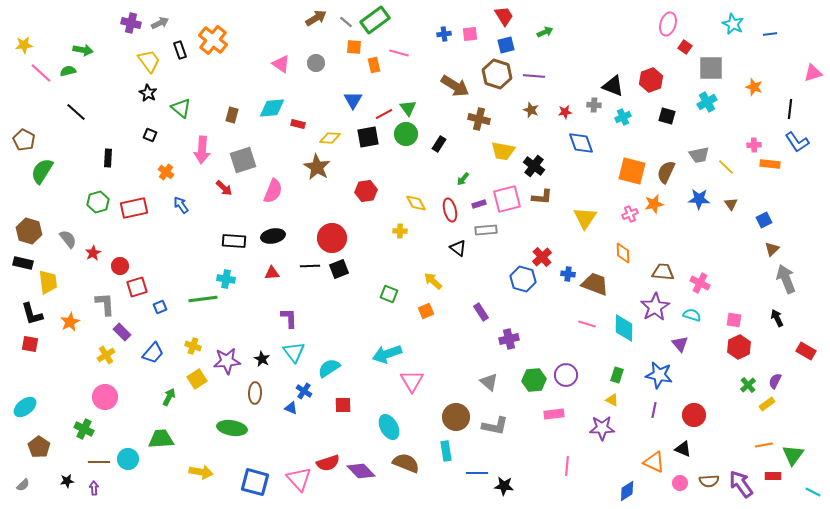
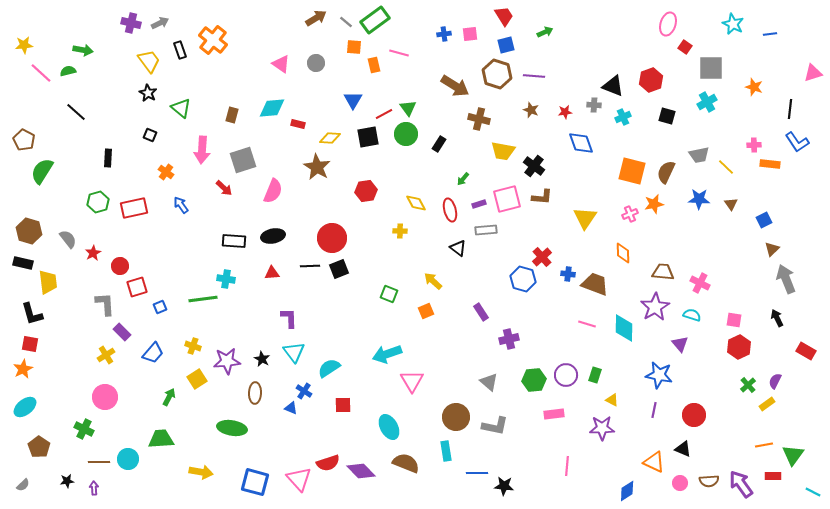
orange star at (70, 322): moved 47 px left, 47 px down
green rectangle at (617, 375): moved 22 px left
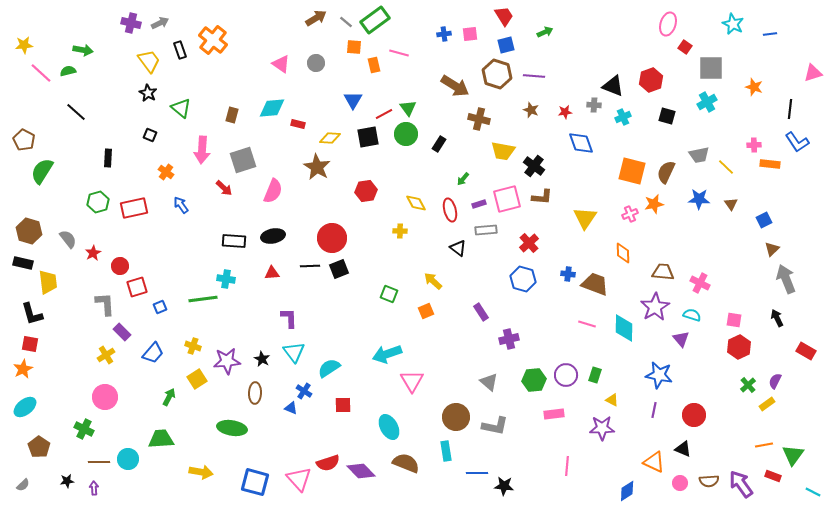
red cross at (542, 257): moved 13 px left, 14 px up
purple triangle at (680, 344): moved 1 px right, 5 px up
red rectangle at (773, 476): rotated 21 degrees clockwise
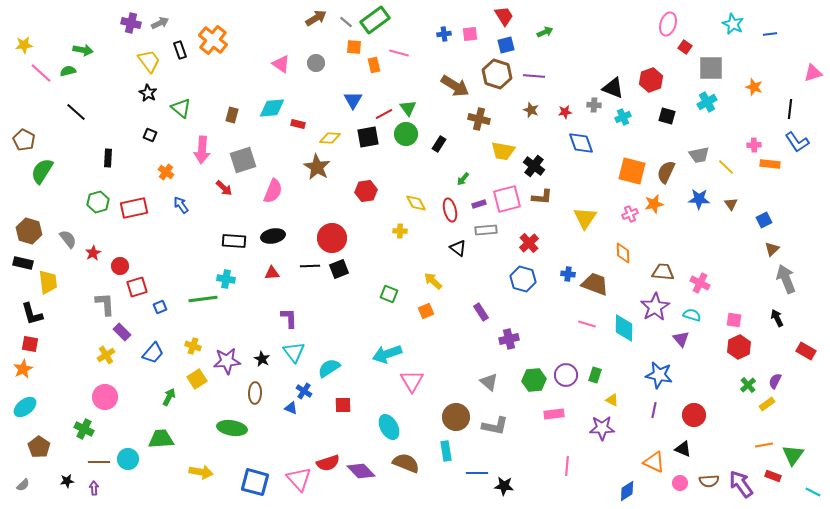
black triangle at (613, 86): moved 2 px down
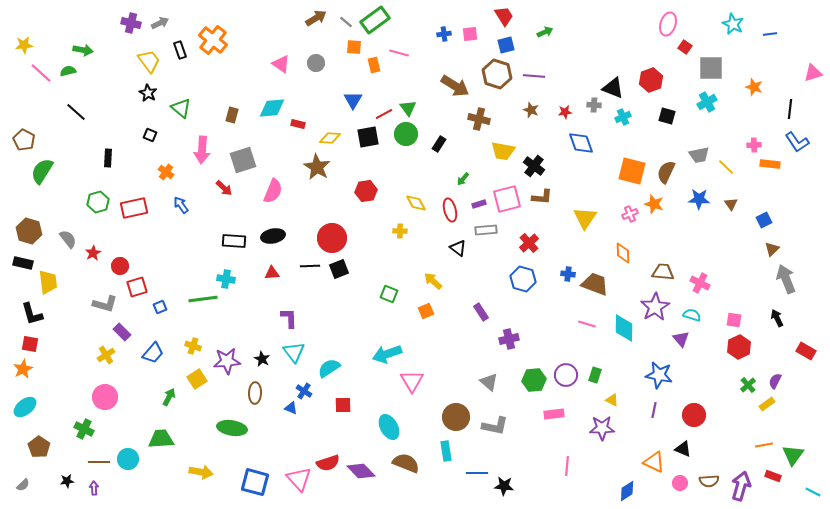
orange star at (654, 204): rotated 30 degrees clockwise
gray L-shape at (105, 304): rotated 110 degrees clockwise
purple arrow at (741, 484): moved 2 px down; rotated 52 degrees clockwise
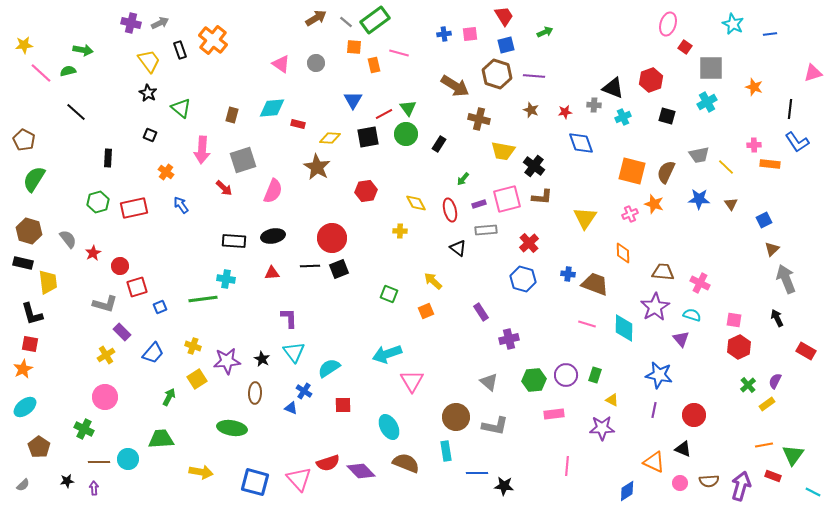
green semicircle at (42, 171): moved 8 px left, 8 px down
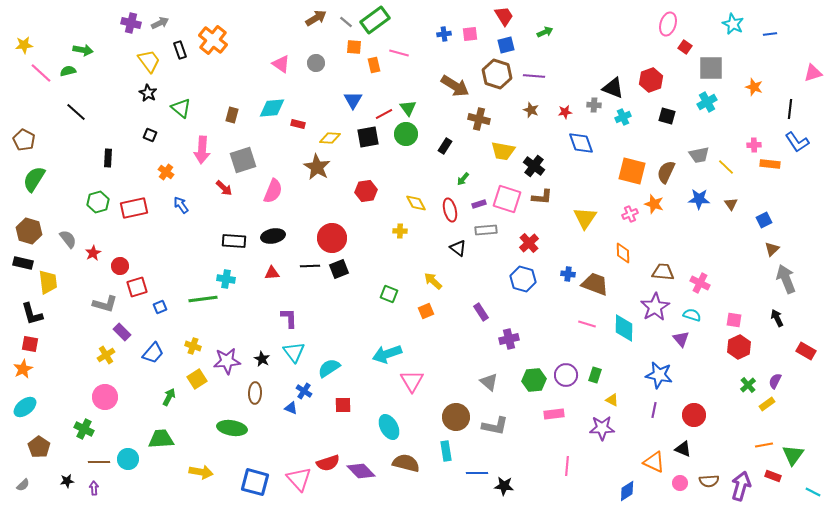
black rectangle at (439, 144): moved 6 px right, 2 px down
pink square at (507, 199): rotated 32 degrees clockwise
brown semicircle at (406, 463): rotated 8 degrees counterclockwise
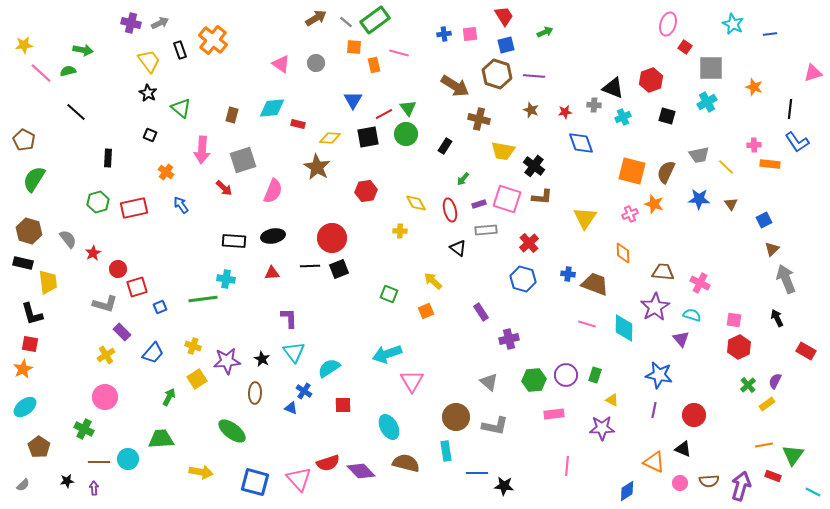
red circle at (120, 266): moved 2 px left, 3 px down
green ellipse at (232, 428): moved 3 px down; rotated 28 degrees clockwise
